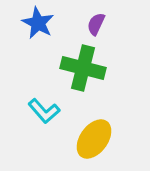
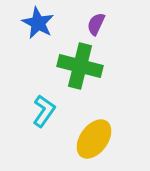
green cross: moved 3 px left, 2 px up
cyan L-shape: rotated 104 degrees counterclockwise
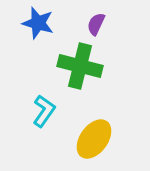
blue star: rotated 12 degrees counterclockwise
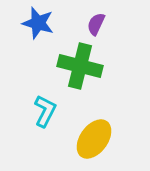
cyan L-shape: moved 1 px right; rotated 8 degrees counterclockwise
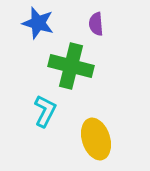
purple semicircle: rotated 30 degrees counterclockwise
green cross: moved 9 px left
yellow ellipse: moved 2 px right; rotated 54 degrees counterclockwise
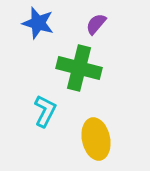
purple semicircle: rotated 45 degrees clockwise
green cross: moved 8 px right, 2 px down
yellow ellipse: rotated 6 degrees clockwise
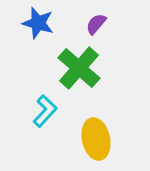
green cross: rotated 27 degrees clockwise
cyan L-shape: rotated 16 degrees clockwise
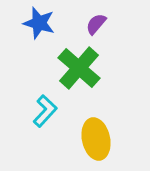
blue star: moved 1 px right
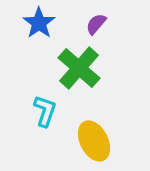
blue star: rotated 20 degrees clockwise
cyan L-shape: rotated 24 degrees counterclockwise
yellow ellipse: moved 2 px left, 2 px down; rotated 15 degrees counterclockwise
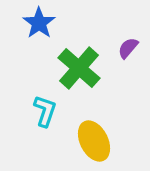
purple semicircle: moved 32 px right, 24 px down
